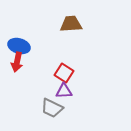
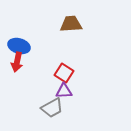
gray trapezoid: rotated 55 degrees counterclockwise
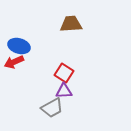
red arrow: moved 3 px left; rotated 54 degrees clockwise
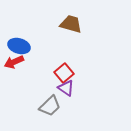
brown trapezoid: rotated 20 degrees clockwise
red square: rotated 18 degrees clockwise
purple triangle: moved 2 px right, 3 px up; rotated 36 degrees clockwise
gray trapezoid: moved 2 px left, 2 px up; rotated 15 degrees counterclockwise
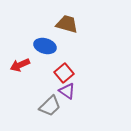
brown trapezoid: moved 4 px left
blue ellipse: moved 26 px right
red arrow: moved 6 px right, 3 px down
purple triangle: moved 1 px right, 3 px down
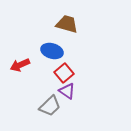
blue ellipse: moved 7 px right, 5 px down
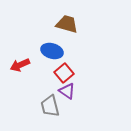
gray trapezoid: rotated 120 degrees clockwise
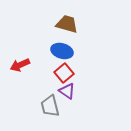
blue ellipse: moved 10 px right
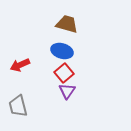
purple triangle: rotated 30 degrees clockwise
gray trapezoid: moved 32 px left
